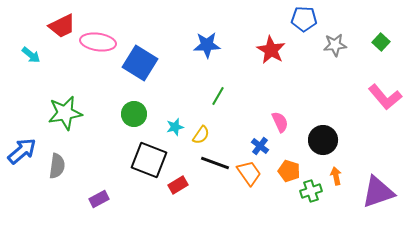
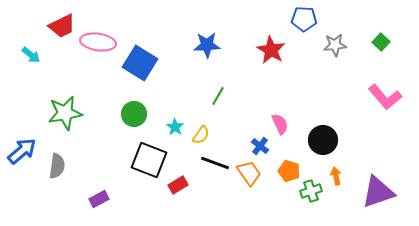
pink semicircle: moved 2 px down
cyan star: rotated 24 degrees counterclockwise
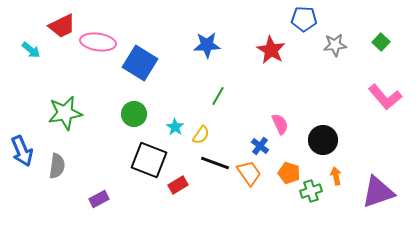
cyan arrow: moved 5 px up
blue arrow: rotated 108 degrees clockwise
orange pentagon: moved 2 px down
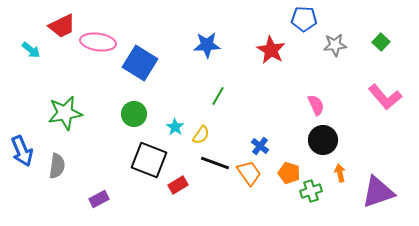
pink semicircle: moved 36 px right, 19 px up
orange arrow: moved 4 px right, 3 px up
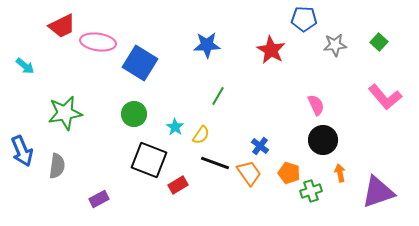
green square: moved 2 px left
cyan arrow: moved 6 px left, 16 px down
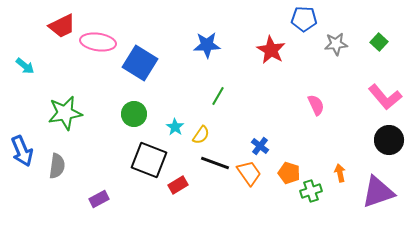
gray star: moved 1 px right, 1 px up
black circle: moved 66 px right
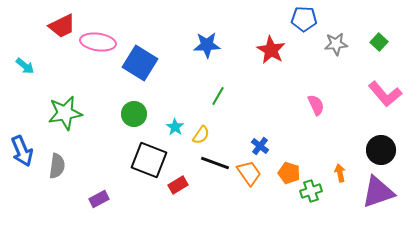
pink L-shape: moved 3 px up
black circle: moved 8 px left, 10 px down
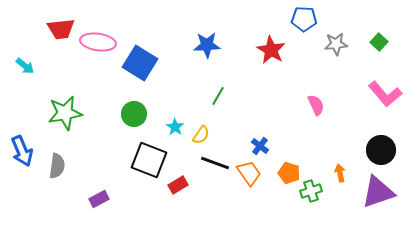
red trapezoid: moved 1 px left, 3 px down; rotated 20 degrees clockwise
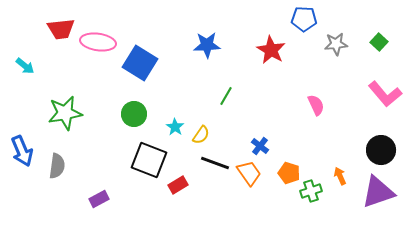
green line: moved 8 px right
orange arrow: moved 3 px down; rotated 12 degrees counterclockwise
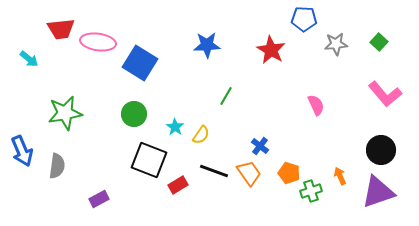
cyan arrow: moved 4 px right, 7 px up
black line: moved 1 px left, 8 px down
